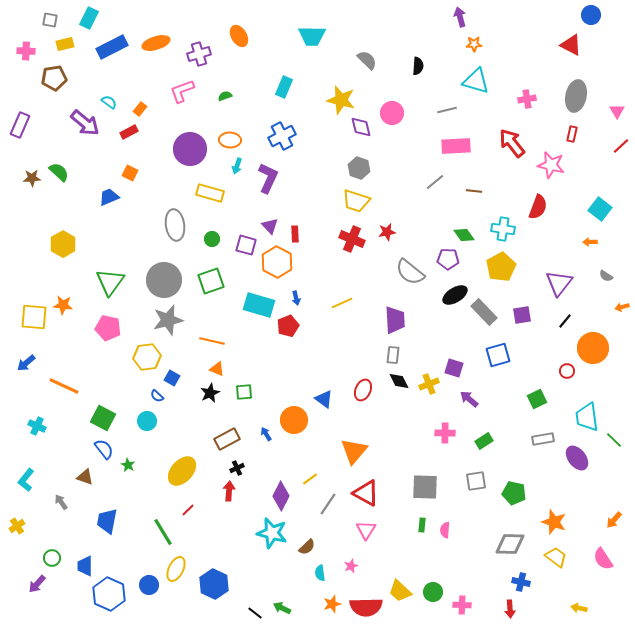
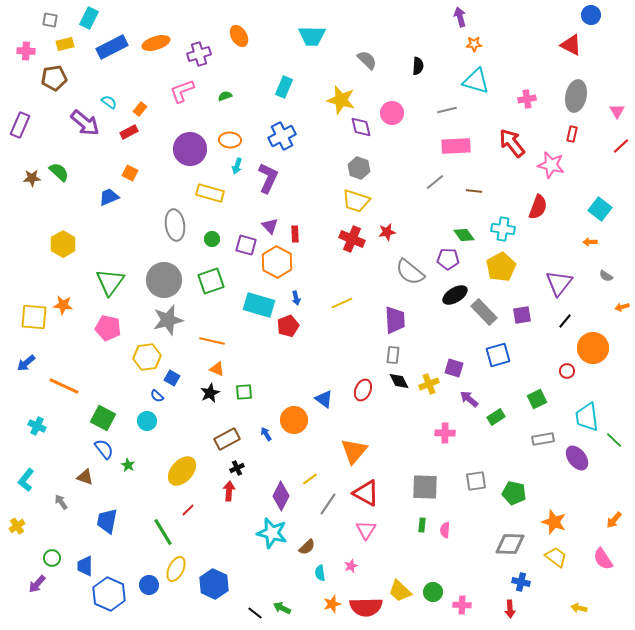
green rectangle at (484, 441): moved 12 px right, 24 px up
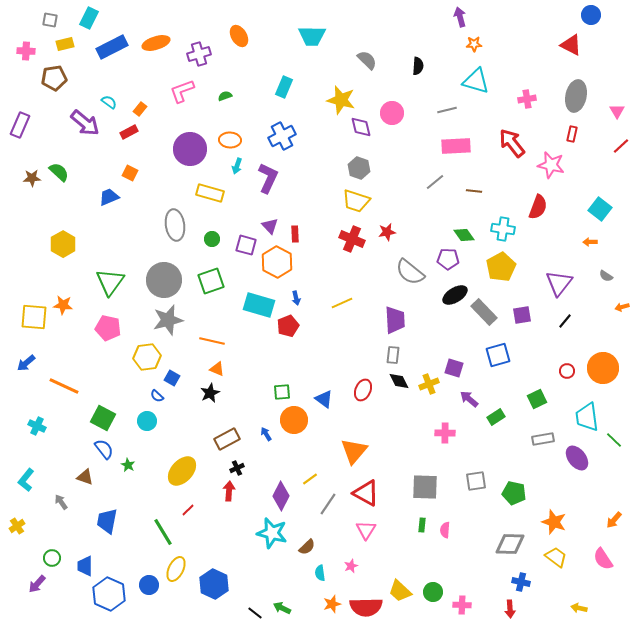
orange circle at (593, 348): moved 10 px right, 20 px down
green square at (244, 392): moved 38 px right
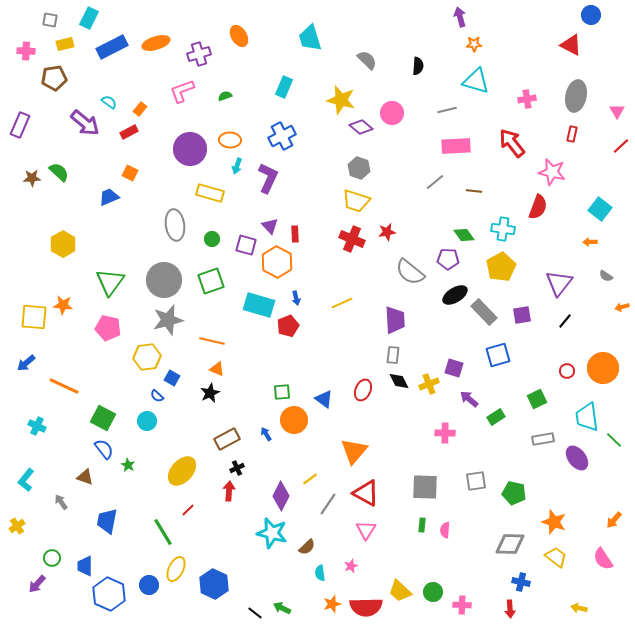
cyan trapezoid at (312, 36): moved 2 px left, 2 px down; rotated 72 degrees clockwise
purple diamond at (361, 127): rotated 35 degrees counterclockwise
pink star at (551, 165): moved 1 px right, 7 px down
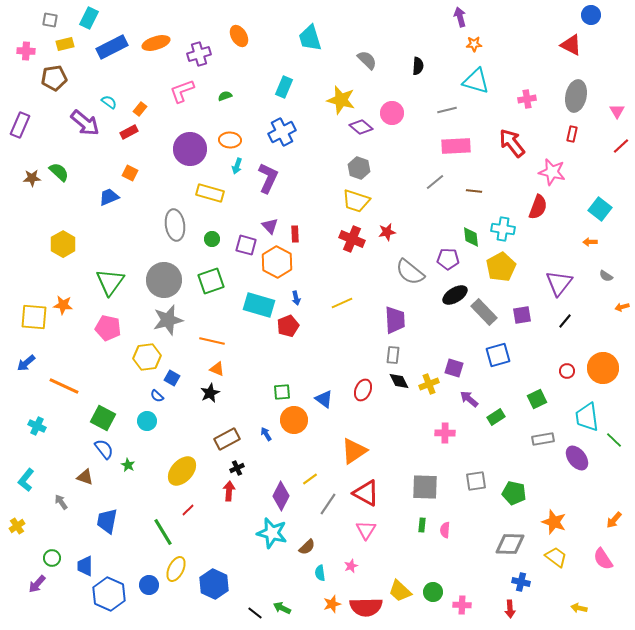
blue cross at (282, 136): moved 4 px up
green diamond at (464, 235): moved 7 px right, 2 px down; rotated 30 degrees clockwise
orange triangle at (354, 451): rotated 16 degrees clockwise
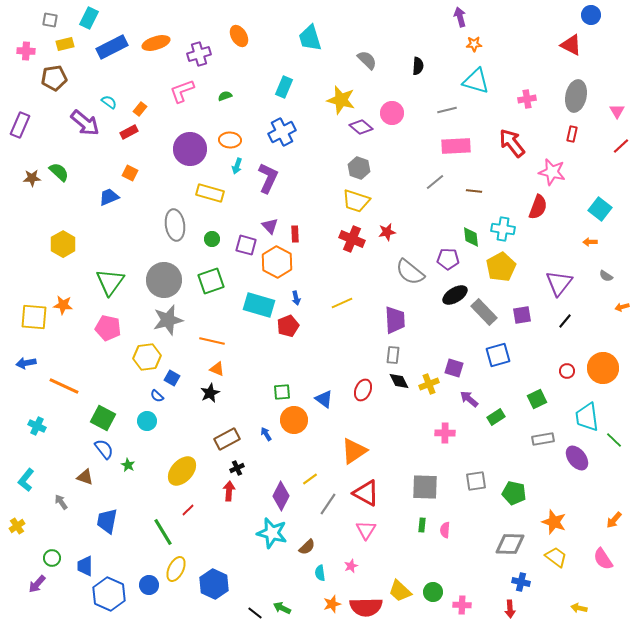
blue arrow at (26, 363): rotated 30 degrees clockwise
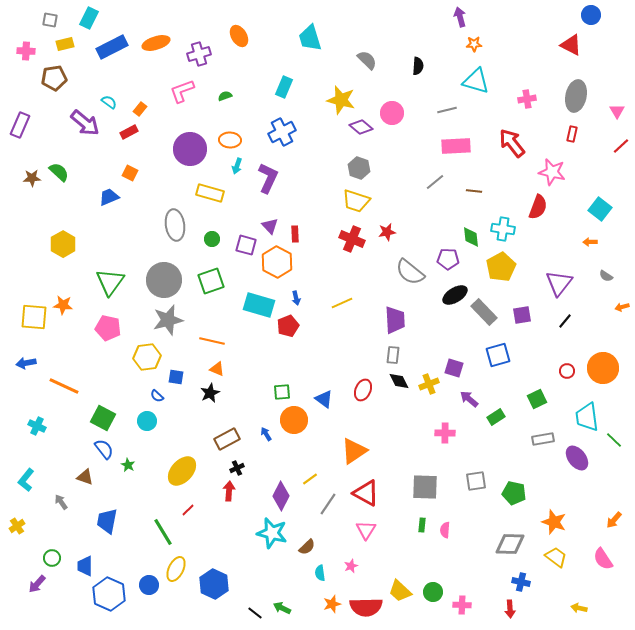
blue square at (172, 378): moved 4 px right, 1 px up; rotated 21 degrees counterclockwise
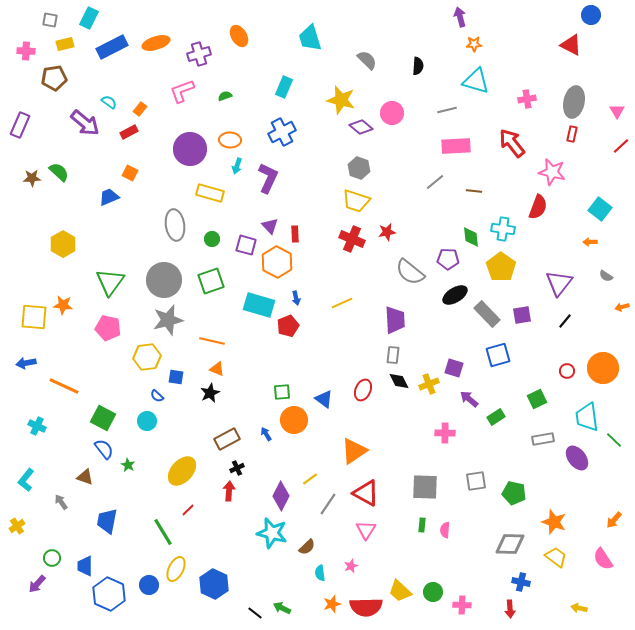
gray ellipse at (576, 96): moved 2 px left, 6 px down
yellow pentagon at (501, 267): rotated 8 degrees counterclockwise
gray rectangle at (484, 312): moved 3 px right, 2 px down
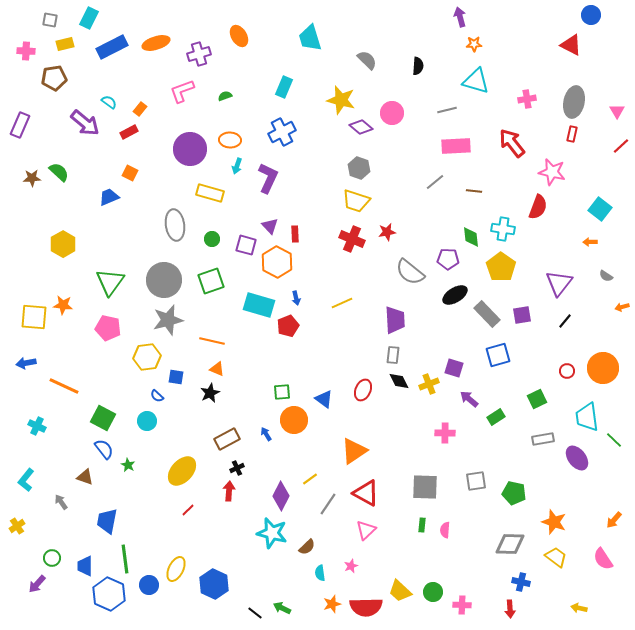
pink triangle at (366, 530): rotated 15 degrees clockwise
green line at (163, 532): moved 38 px left, 27 px down; rotated 24 degrees clockwise
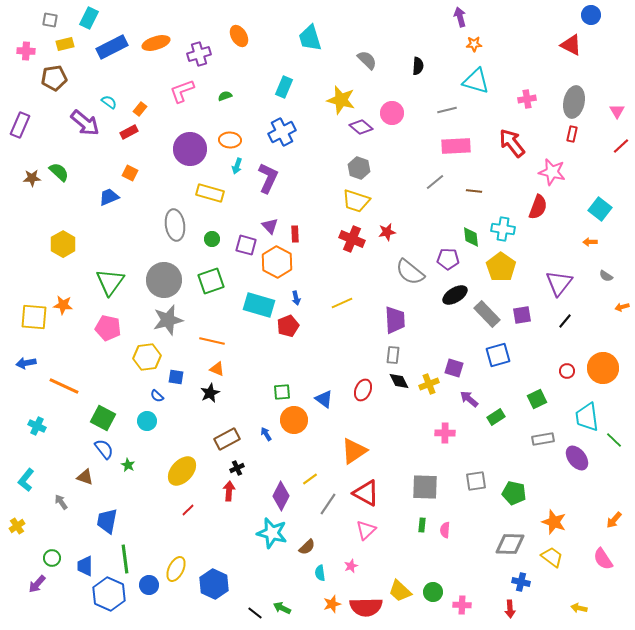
yellow trapezoid at (556, 557): moved 4 px left
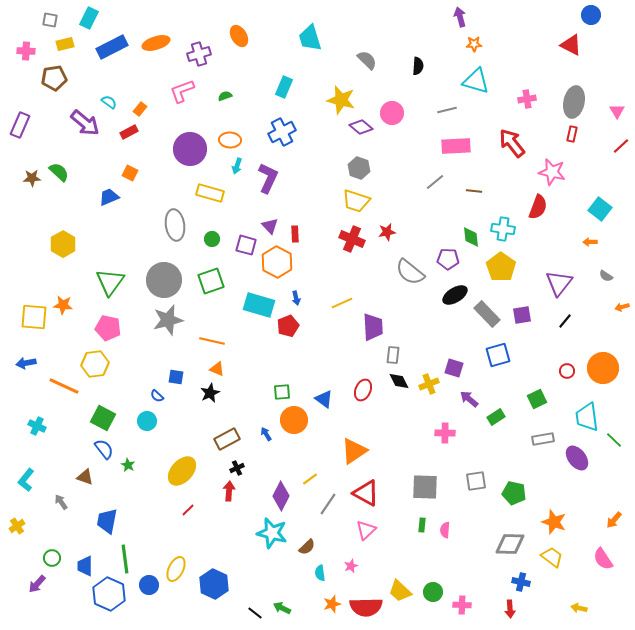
purple trapezoid at (395, 320): moved 22 px left, 7 px down
yellow hexagon at (147, 357): moved 52 px left, 7 px down
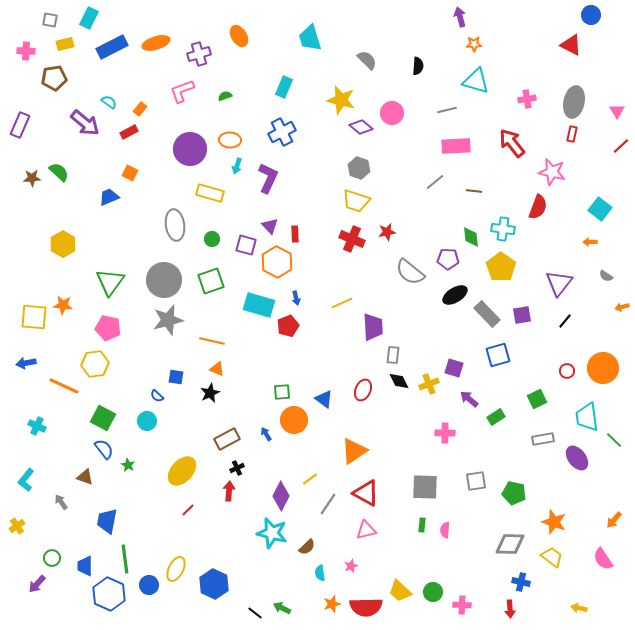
pink triangle at (366, 530): rotated 30 degrees clockwise
